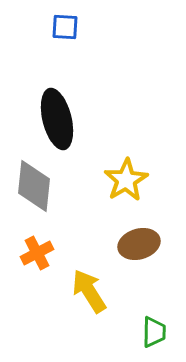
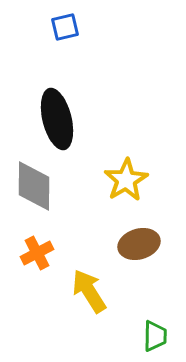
blue square: rotated 16 degrees counterclockwise
gray diamond: rotated 6 degrees counterclockwise
green trapezoid: moved 1 px right, 4 px down
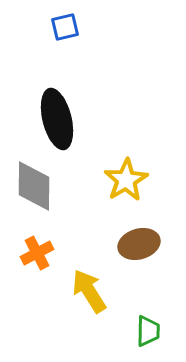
green trapezoid: moved 7 px left, 5 px up
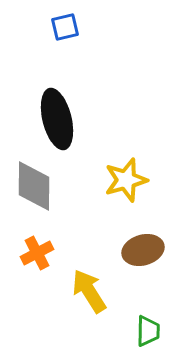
yellow star: rotated 15 degrees clockwise
brown ellipse: moved 4 px right, 6 px down
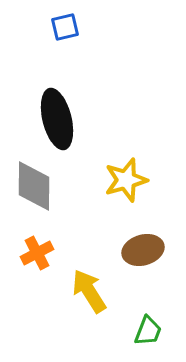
green trapezoid: rotated 20 degrees clockwise
